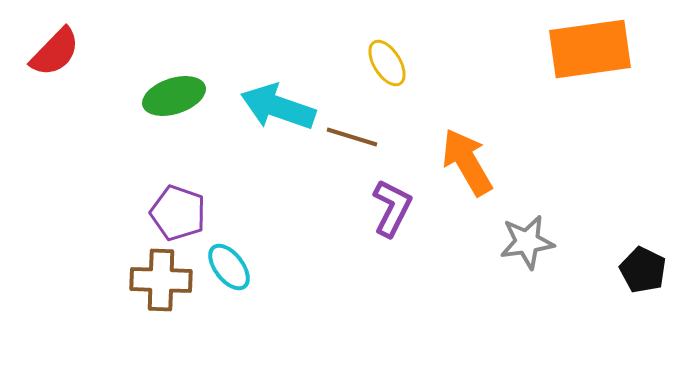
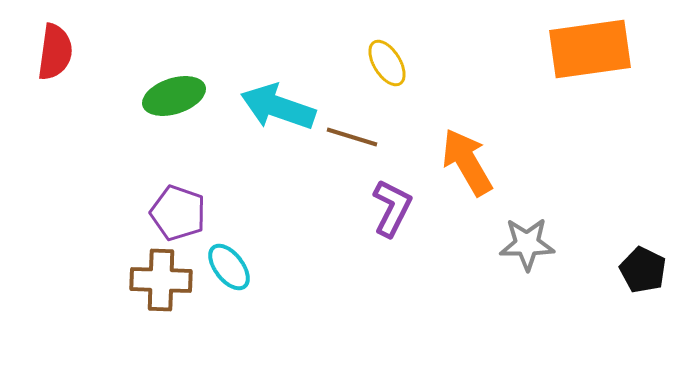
red semicircle: rotated 36 degrees counterclockwise
gray star: moved 2 px down; rotated 8 degrees clockwise
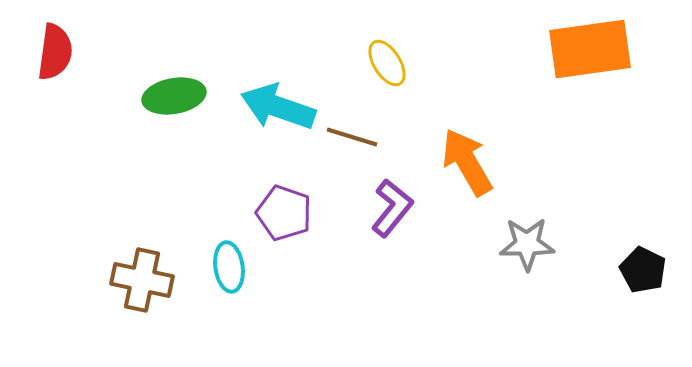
green ellipse: rotated 8 degrees clockwise
purple L-shape: rotated 12 degrees clockwise
purple pentagon: moved 106 px right
cyan ellipse: rotated 30 degrees clockwise
brown cross: moved 19 px left; rotated 10 degrees clockwise
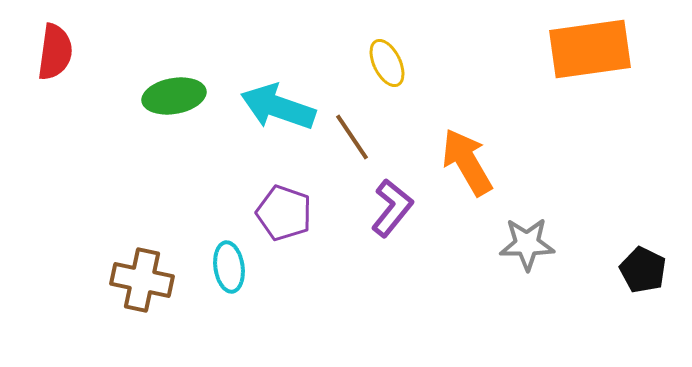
yellow ellipse: rotated 6 degrees clockwise
brown line: rotated 39 degrees clockwise
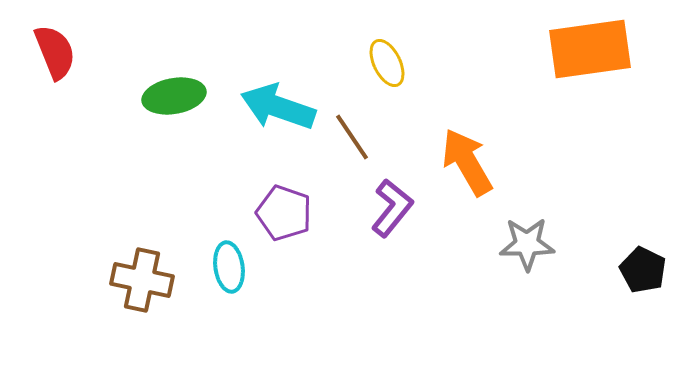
red semicircle: rotated 30 degrees counterclockwise
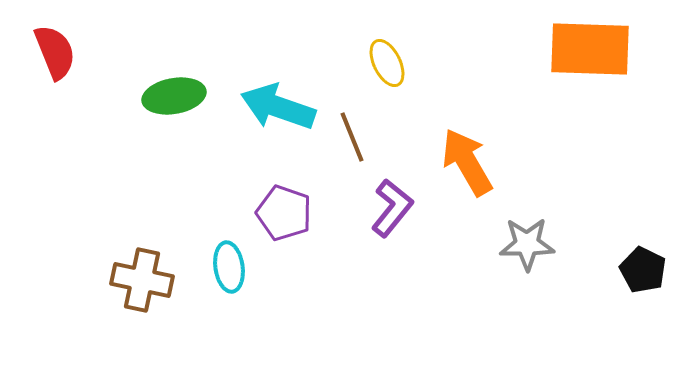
orange rectangle: rotated 10 degrees clockwise
brown line: rotated 12 degrees clockwise
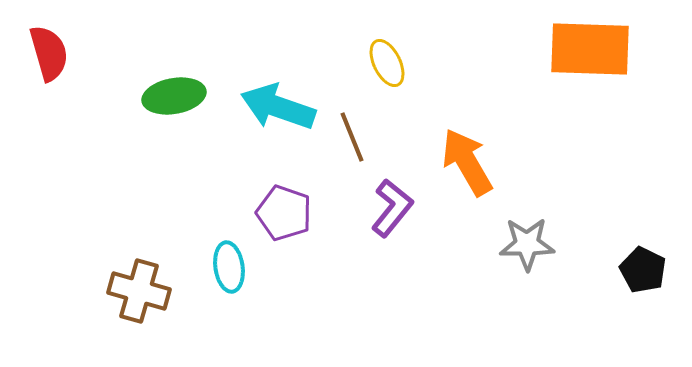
red semicircle: moved 6 px left, 1 px down; rotated 6 degrees clockwise
brown cross: moved 3 px left, 11 px down; rotated 4 degrees clockwise
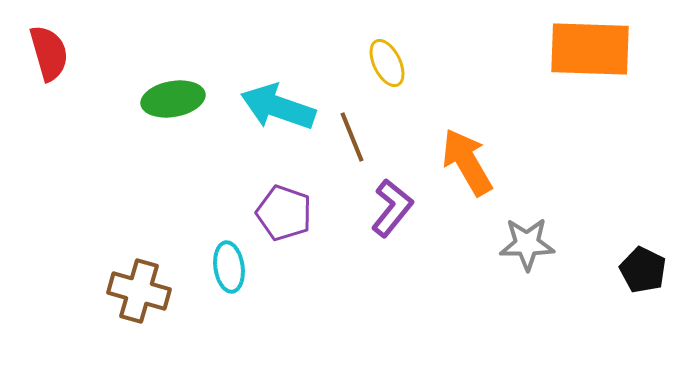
green ellipse: moved 1 px left, 3 px down
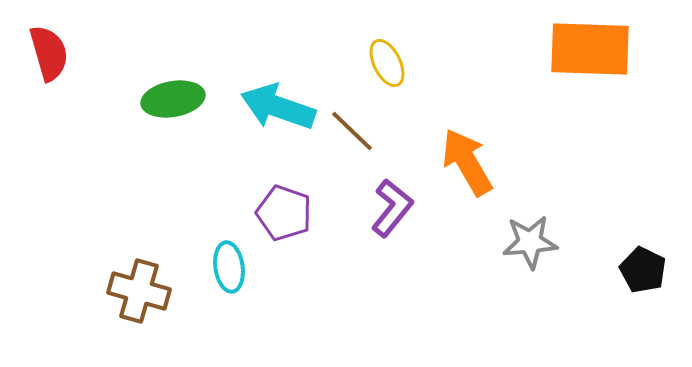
brown line: moved 6 px up; rotated 24 degrees counterclockwise
gray star: moved 3 px right, 2 px up; rotated 4 degrees counterclockwise
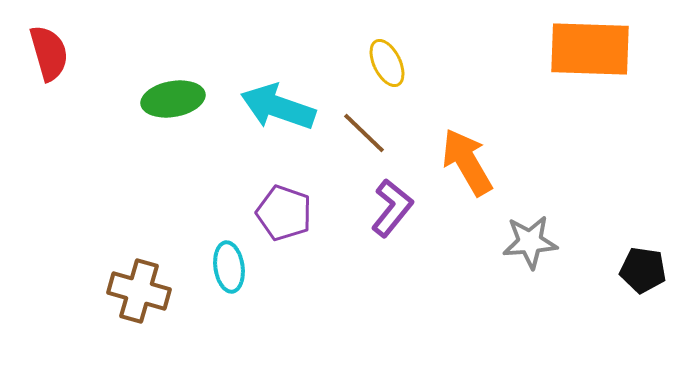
brown line: moved 12 px right, 2 px down
black pentagon: rotated 18 degrees counterclockwise
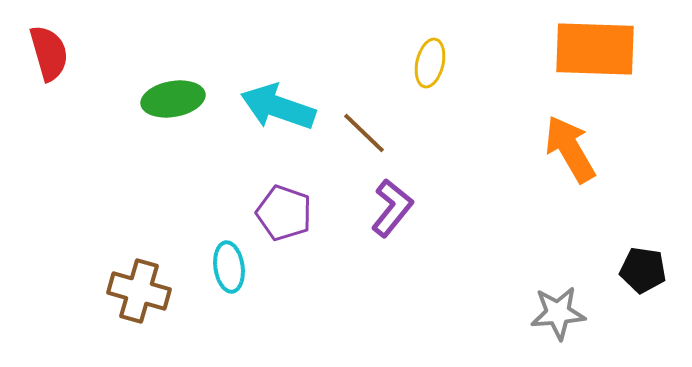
orange rectangle: moved 5 px right
yellow ellipse: moved 43 px right; rotated 39 degrees clockwise
orange arrow: moved 103 px right, 13 px up
gray star: moved 28 px right, 71 px down
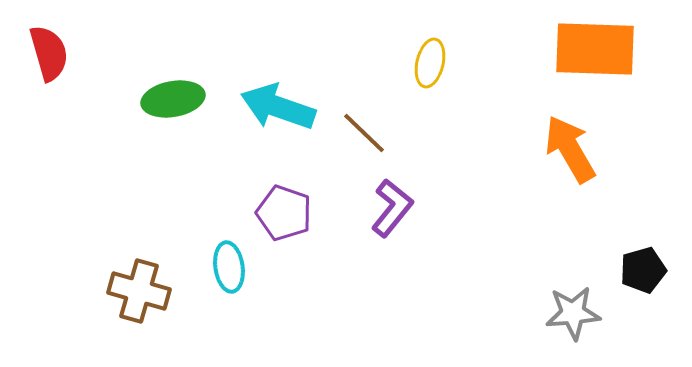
black pentagon: rotated 24 degrees counterclockwise
gray star: moved 15 px right
